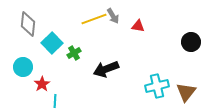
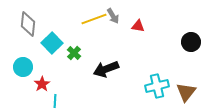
green cross: rotated 16 degrees counterclockwise
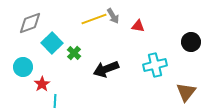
gray diamond: moved 2 px right, 1 px up; rotated 65 degrees clockwise
cyan cross: moved 2 px left, 21 px up
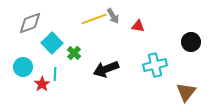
cyan line: moved 27 px up
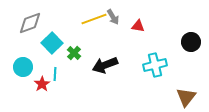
gray arrow: moved 1 px down
black arrow: moved 1 px left, 4 px up
brown triangle: moved 5 px down
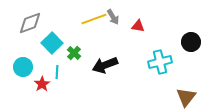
cyan cross: moved 5 px right, 3 px up
cyan line: moved 2 px right, 2 px up
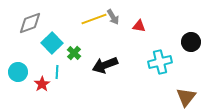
red triangle: moved 1 px right
cyan circle: moved 5 px left, 5 px down
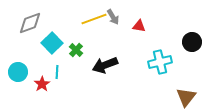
black circle: moved 1 px right
green cross: moved 2 px right, 3 px up
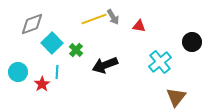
gray diamond: moved 2 px right, 1 px down
cyan cross: rotated 25 degrees counterclockwise
brown triangle: moved 10 px left
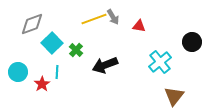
brown triangle: moved 2 px left, 1 px up
